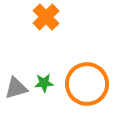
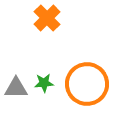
orange cross: moved 1 px right, 1 px down
gray triangle: rotated 15 degrees clockwise
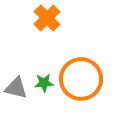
orange circle: moved 6 px left, 5 px up
gray triangle: rotated 15 degrees clockwise
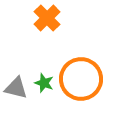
green star: rotated 24 degrees clockwise
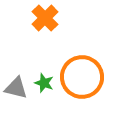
orange cross: moved 2 px left
orange circle: moved 1 px right, 2 px up
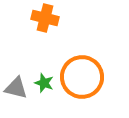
orange cross: rotated 32 degrees counterclockwise
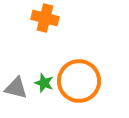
orange circle: moved 3 px left, 4 px down
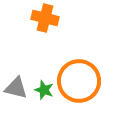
green star: moved 7 px down
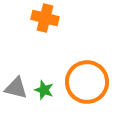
orange circle: moved 8 px right, 1 px down
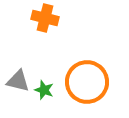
gray triangle: moved 2 px right, 7 px up
